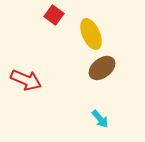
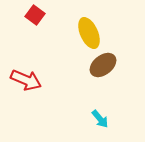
red square: moved 19 px left
yellow ellipse: moved 2 px left, 1 px up
brown ellipse: moved 1 px right, 3 px up
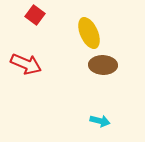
brown ellipse: rotated 40 degrees clockwise
red arrow: moved 16 px up
cyan arrow: moved 2 px down; rotated 36 degrees counterclockwise
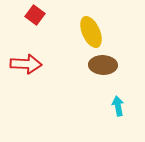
yellow ellipse: moved 2 px right, 1 px up
red arrow: rotated 20 degrees counterclockwise
cyan arrow: moved 18 px right, 15 px up; rotated 114 degrees counterclockwise
